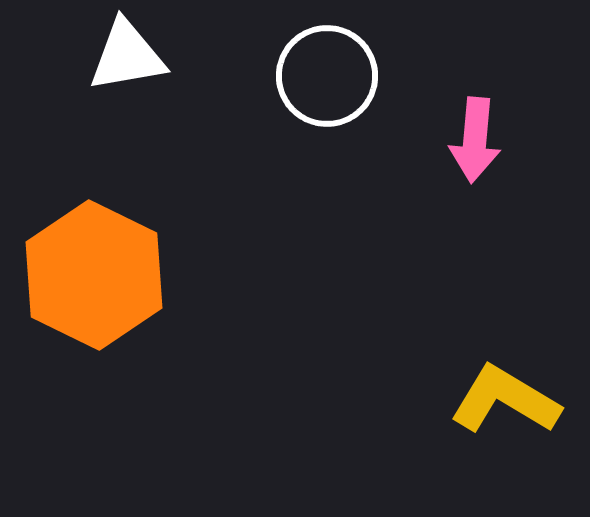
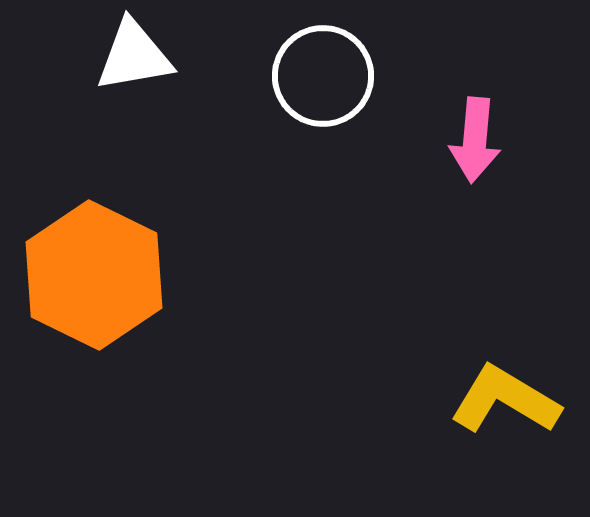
white triangle: moved 7 px right
white circle: moved 4 px left
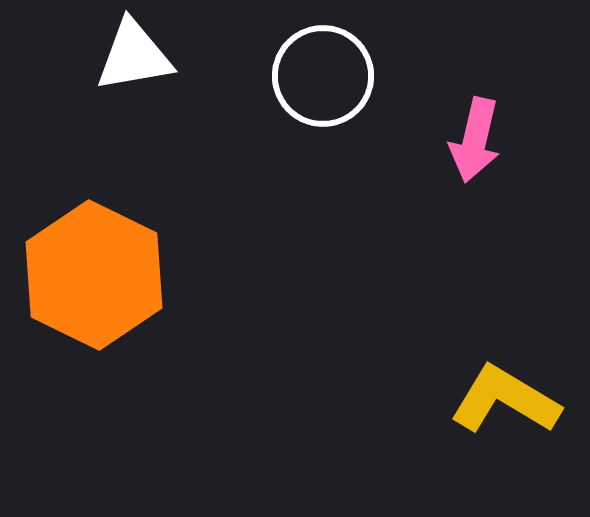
pink arrow: rotated 8 degrees clockwise
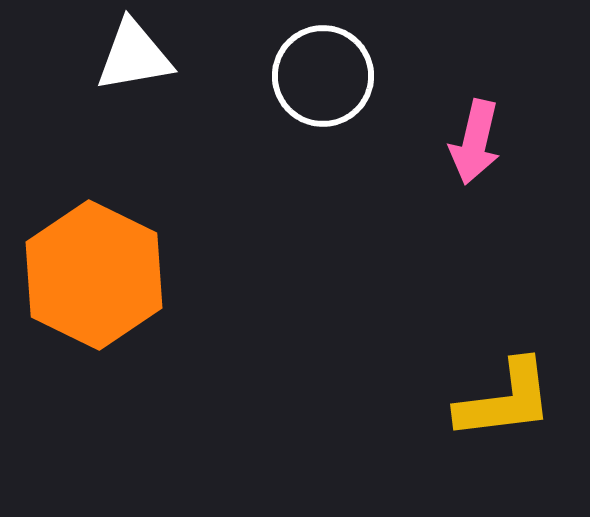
pink arrow: moved 2 px down
yellow L-shape: rotated 142 degrees clockwise
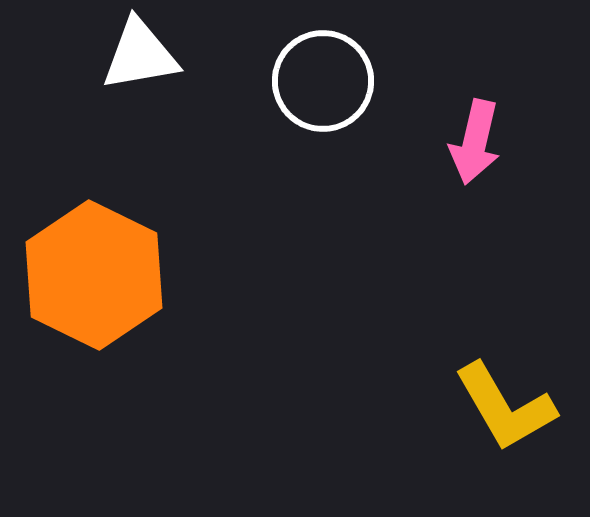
white triangle: moved 6 px right, 1 px up
white circle: moved 5 px down
yellow L-shape: moved 7 px down; rotated 67 degrees clockwise
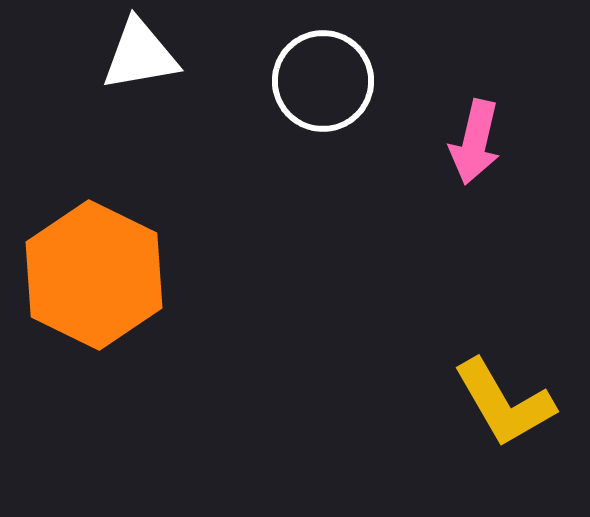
yellow L-shape: moved 1 px left, 4 px up
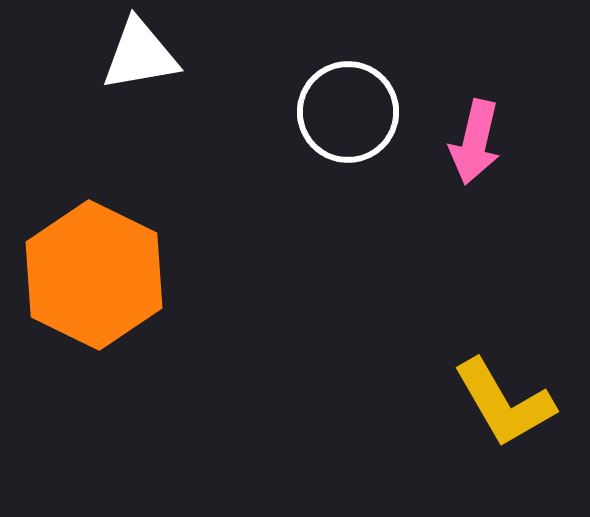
white circle: moved 25 px right, 31 px down
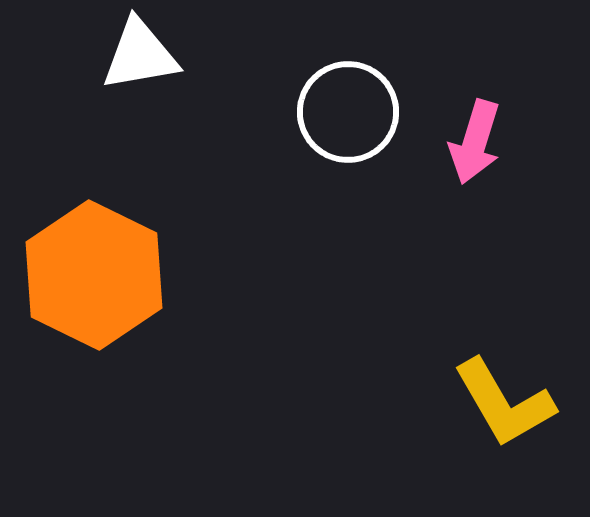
pink arrow: rotated 4 degrees clockwise
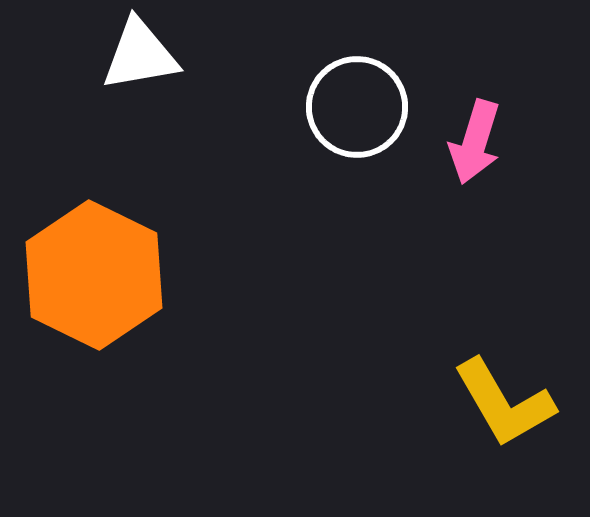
white circle: moved 9 px right, 5 px up
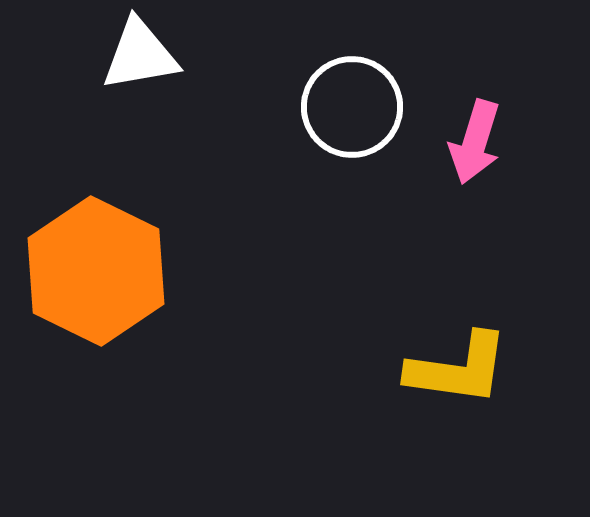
white circle: moved 5 px left
orange hexagon: moved 2 px right, 4 px up
yellow L-shape: moved 46 px left, 34 px up; rotated 52 degrees counterclockwise
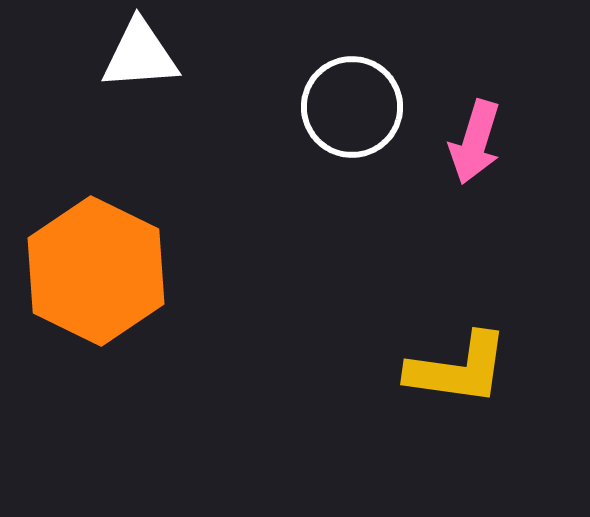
white triangle: rotated 6 degrees clockwise
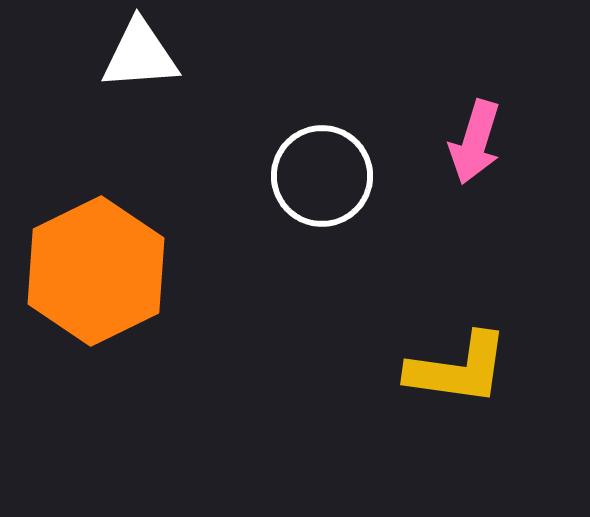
white circle: moved 30 px left, 69 px down
orange hexagon: rotated 8 degrees clockwise
